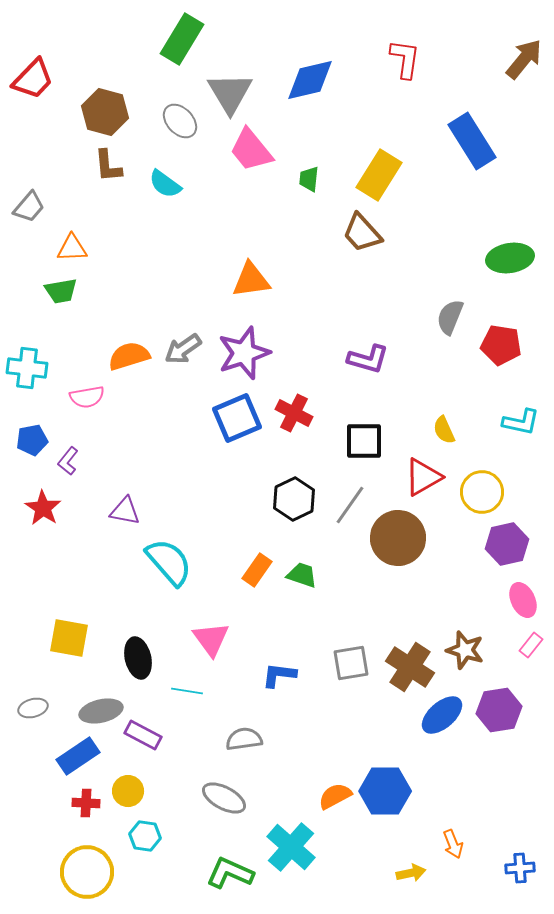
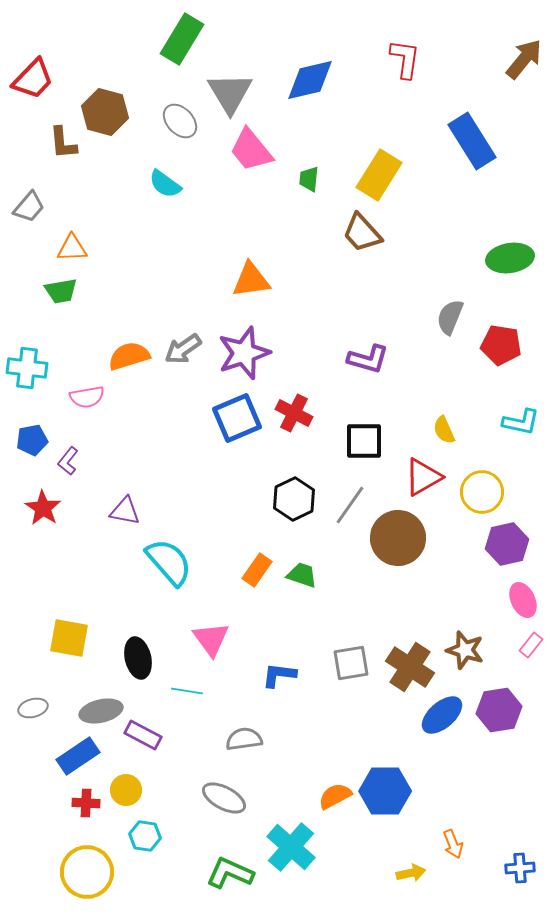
brown L-shape at (108, 166): moved 45 px left, 23 px up
yellow circle at (128, 791): moved 2 px left, 1 px up
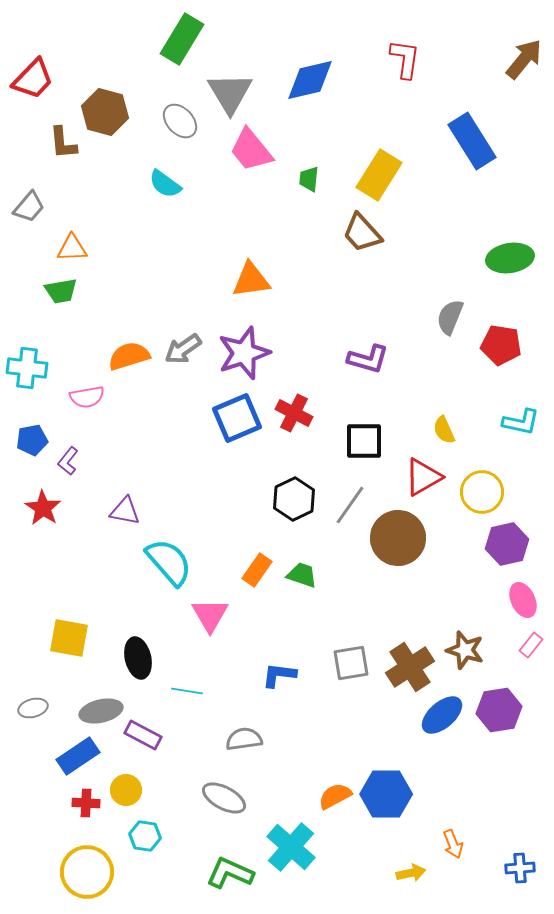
pink triangle at (211, 639): moved 1 px left, 24 px up; rotated 6 degrees clockwise
brown cross at (410, 667): rotated 24 degrees clockwise
blue hexagon at (385, 791): moved 1 px right, 3 px down
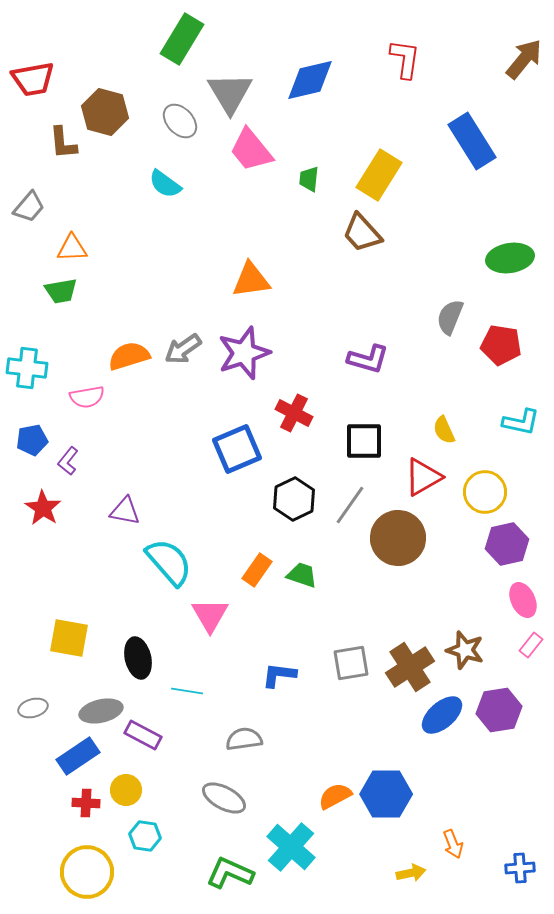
red trapezoid at (33, 79): rotated 36 degrees clockwise
blue square at (237, 418): moved 31 px down
yellow circle at (482, 492): moved 3 px right
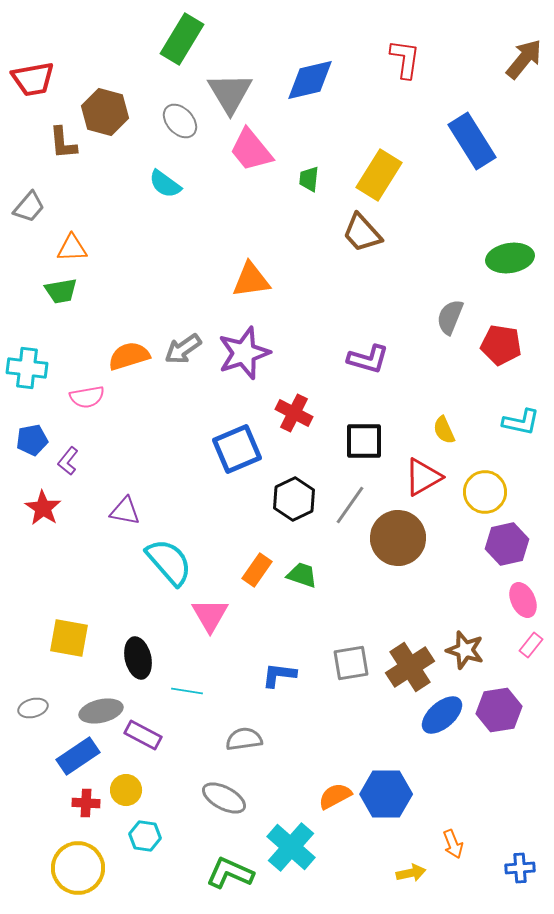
yellow circle at (87, 872): moved 9 px left, 4 px up
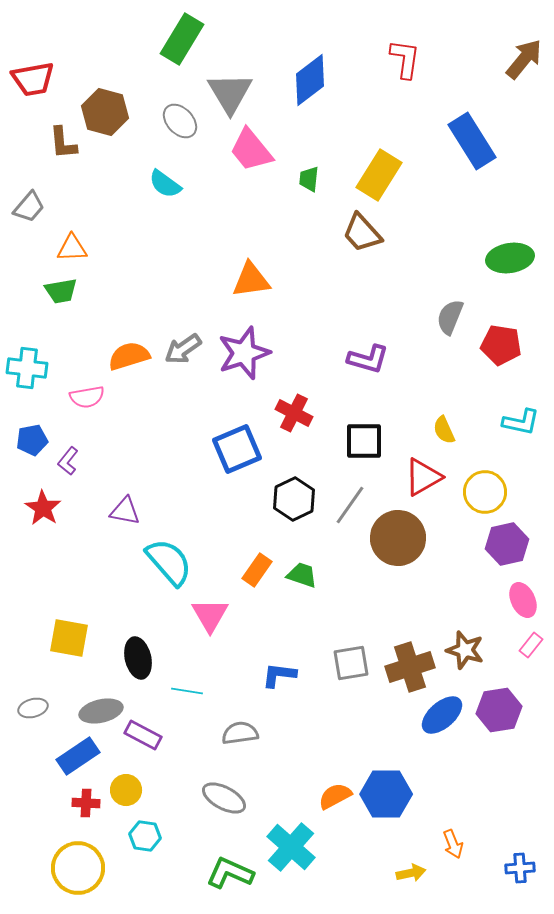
blue diamond at (310, 80): rotated 24 degrees counterclockwise
brown cross at (410, 667): rotated 15 degrees clockwise
gray semicircle at (244, 739): moved 4 px left, 6 px up
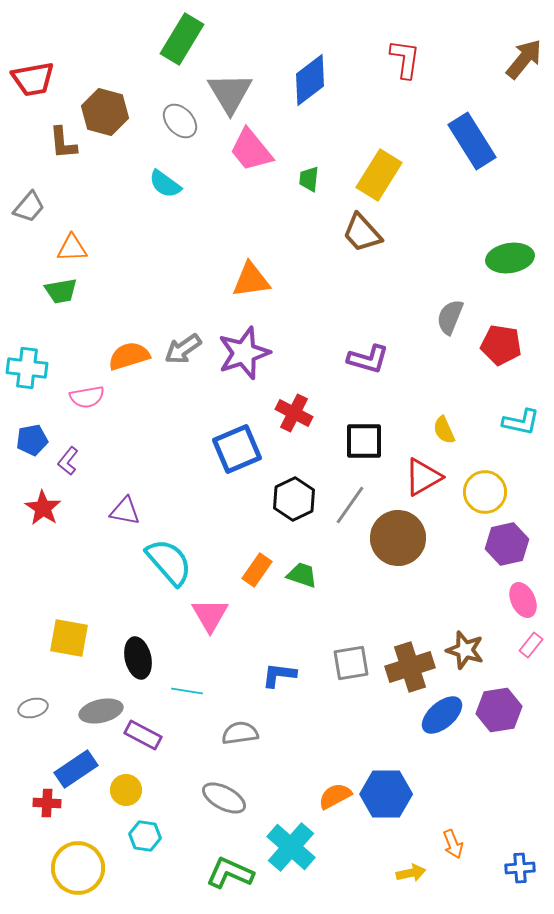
blue rectangle at (78, 756): moved 2 px left, 13 px down
red cross at (86, 803): moved 39 px left
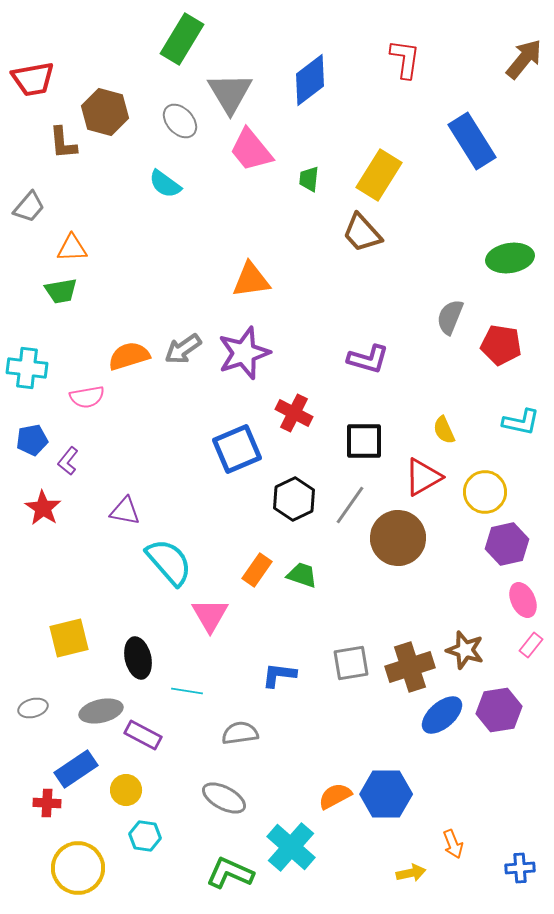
yellow square at (69, 638): rotated 24 degrees counterclockwise
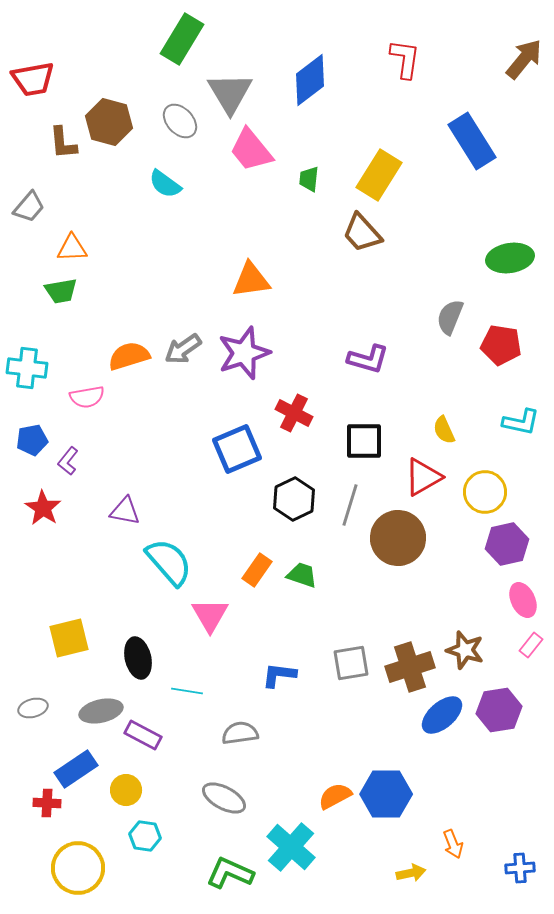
brown hexagon at (105, 112): moved 4 px right, 10 px down
gray line at (350, 505): rotated 18 degrees counterclockwise
